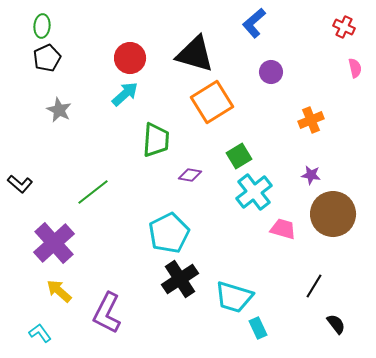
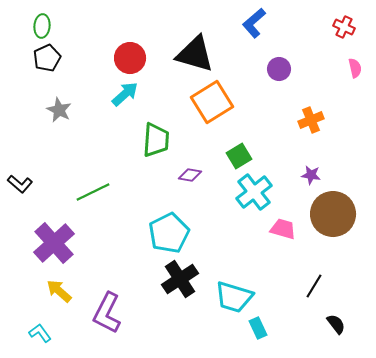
purple circle: moved 8 px right, 3 px up
green line: rotated 12 degrees clockwise
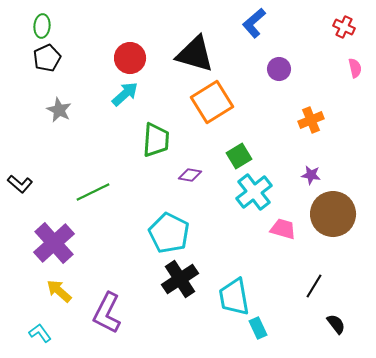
cyan pentagon: rotated 18 degrees counterclockwise
cyan trapezoid: rotated 63 degrees clockwise
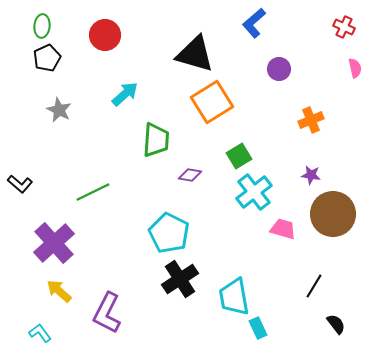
red circle: moved 25 px left, 23 px up
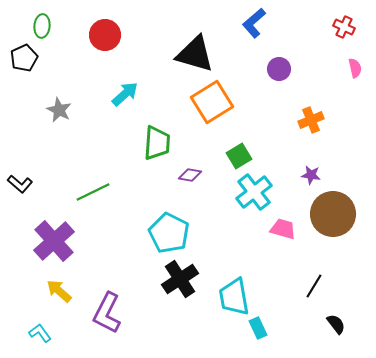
black pentagon: moved 23 px left
green trapezoid: moved 1 px right, 3 px down
purple cross: moved 2 px up
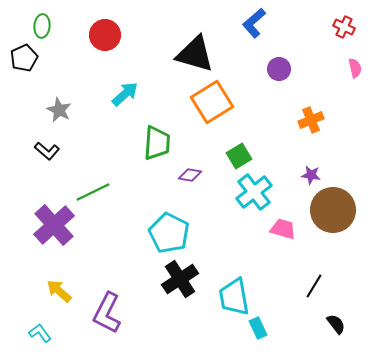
black L-shape: moved 27 px right, 33 px up
brown circle: moved 4 px up
purple cross: moved 16 px up
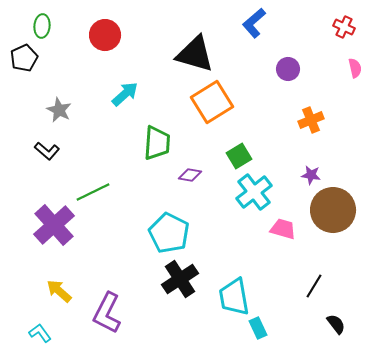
purple circle: moved 9 px right
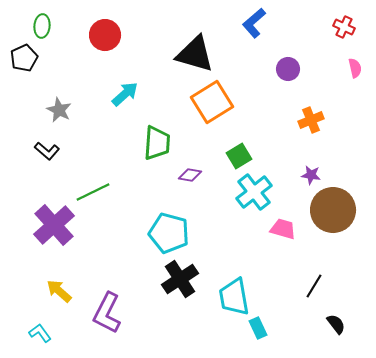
cyan pentagon: rotated 12 degrees counterclockwise
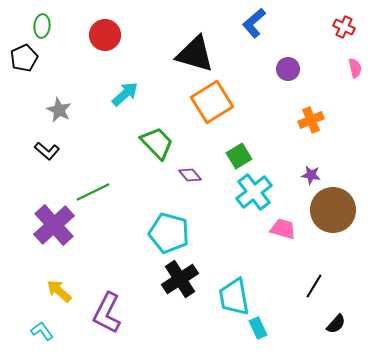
green trapezoid: rotated 48 degrees counterclockwise
purple diamond: rotated 40 degrees clockwise
black semicircle: rotated 80 degrees clockwise
cyan L-shape: moved 2 px right, 2 px up
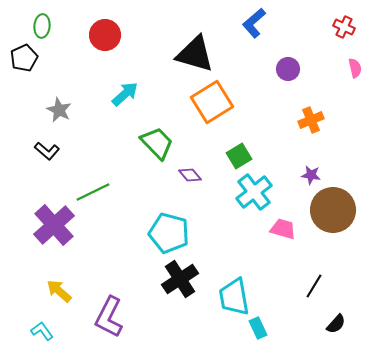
purple L-shape: moved 2 px right, 4 px down
